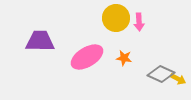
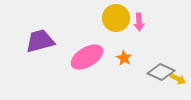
purple trapezoid: rotated 16 degrees counterclockwise
orange star: rotated 21 degrees clockwise
gray diamond: moved 2 px up
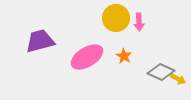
orange star: moved 2 px up
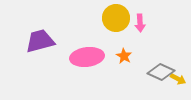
pink arrow: moved 1 px right, 1 px down
pink ellipse: rotated 24 degrees clockwise
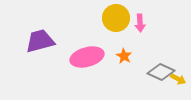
pink ellipse: rotated 8 degrees counterclockwise
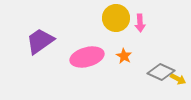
purple trapezoid: rotated 20 degrees counterclockwise
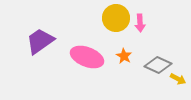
pink ellipse: rotated 36 degrees clockwise
gray diamond: moved 3 px left, 7 px up
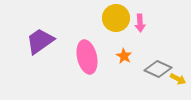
pink ellipse: rotated 56 degrees clockwise
gray diamond: moved 4 px down
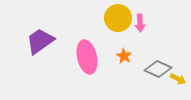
yellow circle: moved 2 px right
